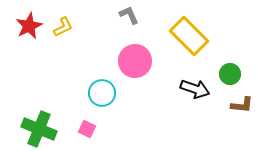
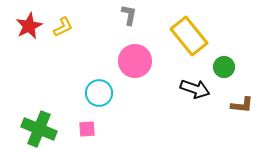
gray L-shape: rotated 35 degrees clockwise
yellow rectangle: rotated 6 degrees clockwise
green circle: moved 6 px left, 7 px up
cyan circle: moved 3 px left
pink square: rotated 30 degrees counterclockwise
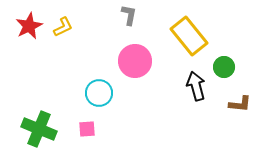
black arrow: moved 1 px right, 3 px up; rotated 124 degrees counterclockwise
brown L-shape: moved 2 px left, 1 px up
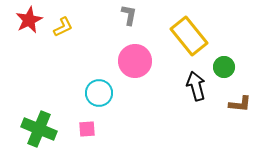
red star: moved 6 px up
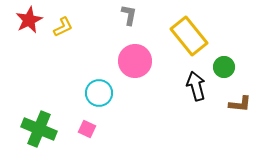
pink square: rotated 30 degrees clockwise
